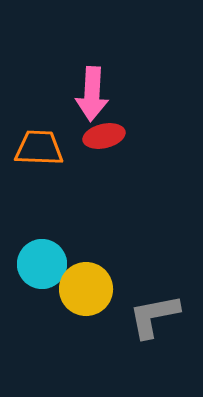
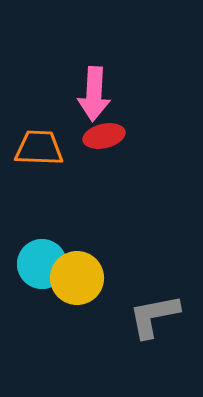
pink arrow: moved 2 px right
yellow circle: moved 9 px left, 11 px up
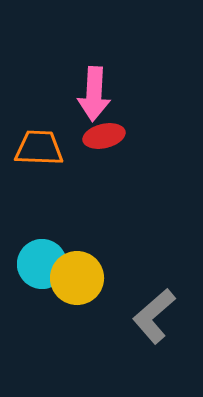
gray L-shape: rotated 30 degrees counterclockwise
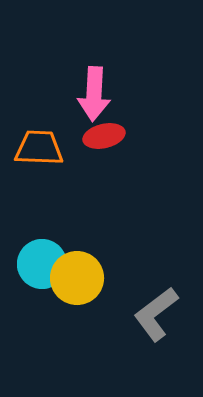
gray L-shape: moved 2 px right, 2 px up; rotated 4 degrees clockwise
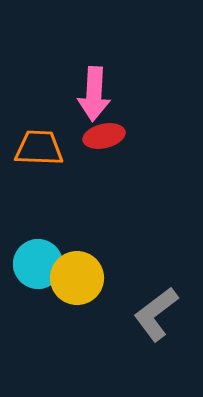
cyan circle: moved 4 px left
